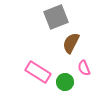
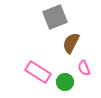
gray square: moved 1 px left
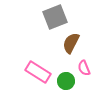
green circle: moved 1 px right, 1 px up
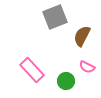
brown semicircle: moved 11 px right, 7 px up
pink semicircle: moved 3 px right, 1 px up; rotated 42 degrees counterclockwise
pink rectangle: moved 6 px left, 2 px up; rotated 15 degrees clockwise
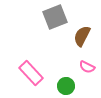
pink rectangle: moved 1 px left, 3 px down
green circle: moved 5 px down
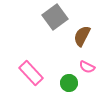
gray square: rotated 15 degrees counterclockwise
green circle: moved 3 px right, 3 px up
